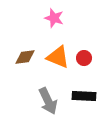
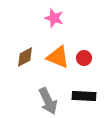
brown diamond: rotated 20 degrees counterclockwise
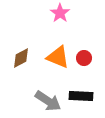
pink star: moved 6 px right, 5 px up; rotated 18 degrees clockwise
brown diamond: moved 4 px left, 1 px down
black rectangle: moved 3 px left
gray arrow: rotated 32 degrees counterclockwise
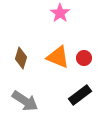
brown diamond: rotated 45 degrees counterclockwise
black rectangle: moved 1 px left, 1 px up; rotated 40 degrees counterclockwise
gray arrow: moved 23 px left
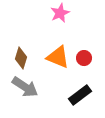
pink star: rotated 12 degrees clockwise
gray arrow: moved 14 px up
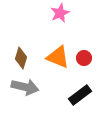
gray arrow: rotated 20 degrees counterclockwise
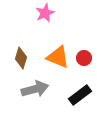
pink star: moved 15 px left
gray arrow: moved 10 px right, 2 px down; rotated 28 degrees counterclockwise
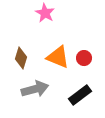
pink star: rotated 18 degrees counterclockwise
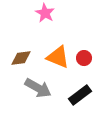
brown diamond: rotated 65 degrees clockwise
gray arrow: moved 3 px right, 1 px up; rotated 44 degrees clockwise
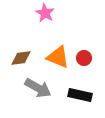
black rectangle: rotated 50 degrees clockwise
